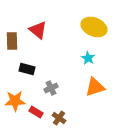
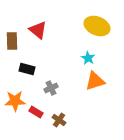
yellow ellipse: moved 3 px right, 1 px up
orange triangle: moved 6 px up
brown cross: moved 2 px down
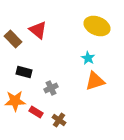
brown rectangle: moved 1 px right, 2 px up; rotated 42 degrees counterclockwise
black rectangle: moved 3 px left, 3 px down
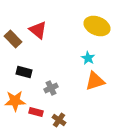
red rectangle: rotated 16 degrees counterclockwise
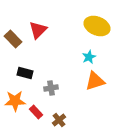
red triangle: rotated 36 degrees clockwise
cyan star: moved 1 px right, 1 px up; rotated 16 degrees clockwise
black rectangle: moved 1 px right, 1 px down
gray cross: rotated 16 degrees clockwise
red rectangle: rotated 32 degrees clockwise
brown cross: rotated 16 degrees clockwise
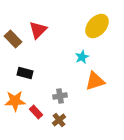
yellow ellipse: rotated 70 degrees counterclockwise
cyan star: moved 7 px left
gray cross: moved 9 px right, 8 px down
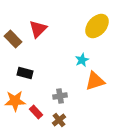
red triangle: moved 1 px up
cyan star: moved 3 px down
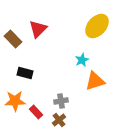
gray cross: moved 1 px right, 5 px down
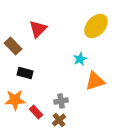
yellow ellipse: moved 1 px left
brown rectangle: moved 7 px down
cyan star: moved 2 px left, 1 px up
orange star: moved 1 px up
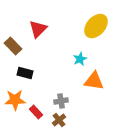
orange triangle: moved 1 px left; rotated 25 degrees clockwise
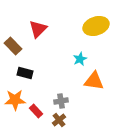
yellow ellipse: rotated 30 degrees clockwise
red rectangle: moved 1 px up
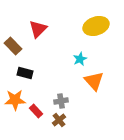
orange triangle: rotated 40 degrees clockwise
